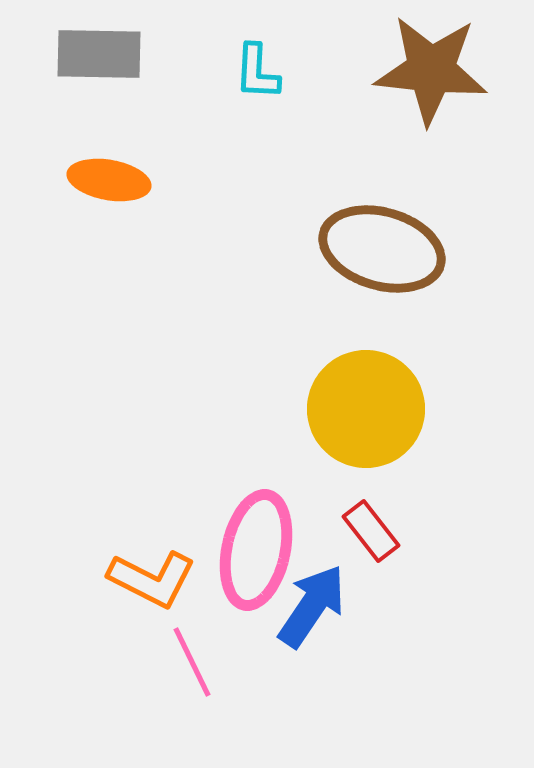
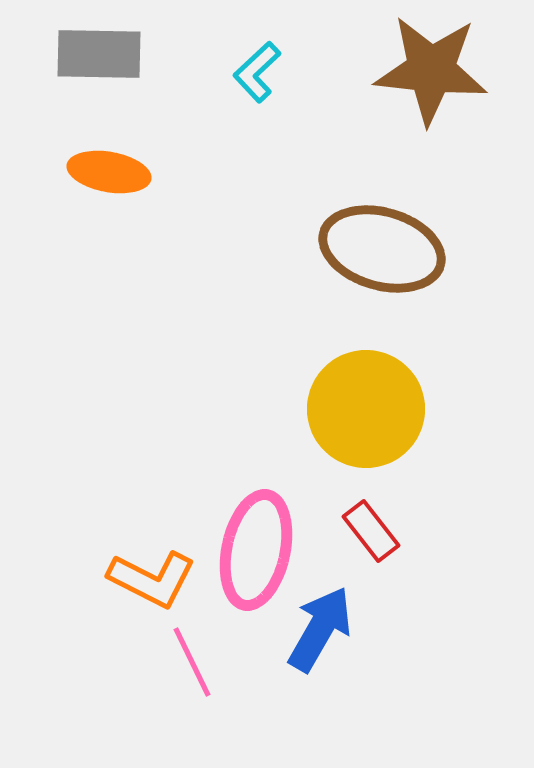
cyan L-shape: rotated 44 degrees clockwise
orange ellipse: moved 8 px up
blue arrow: moved 8 px right, 23 px down; rotated 4 degrees counterclockwise
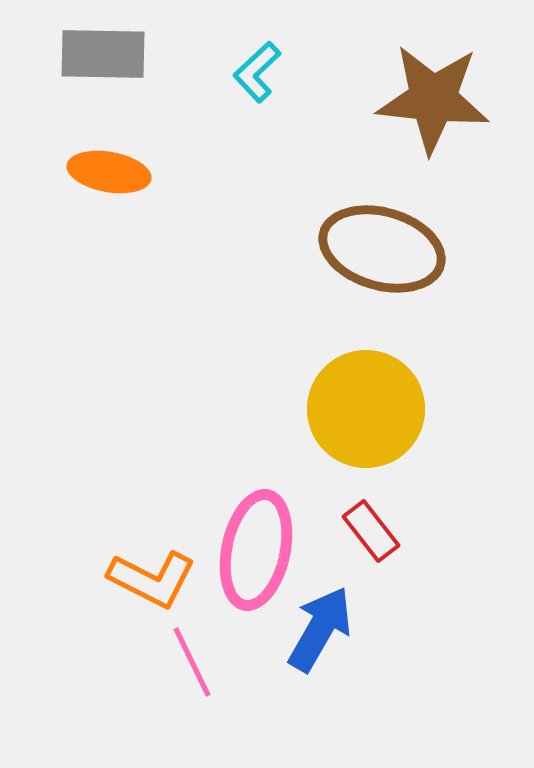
gray rectangle: moved 4 px right
brown star: moved 2 px right, 29 px down
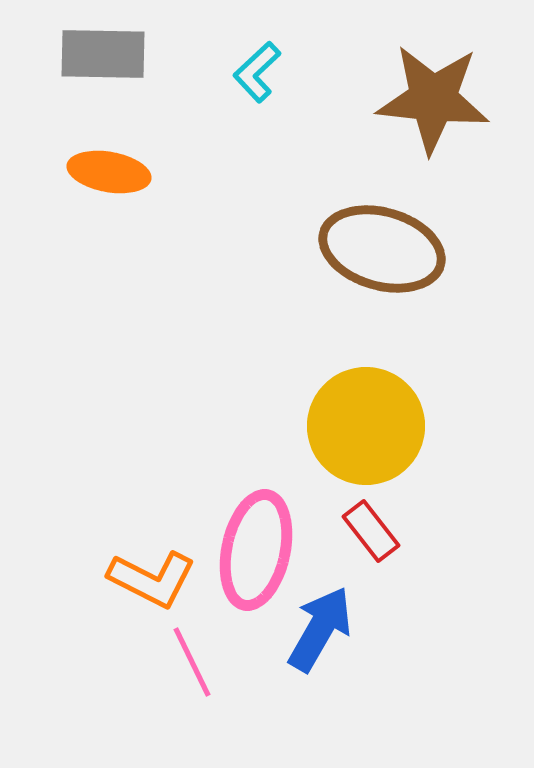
yellow circle: moved 17 px down
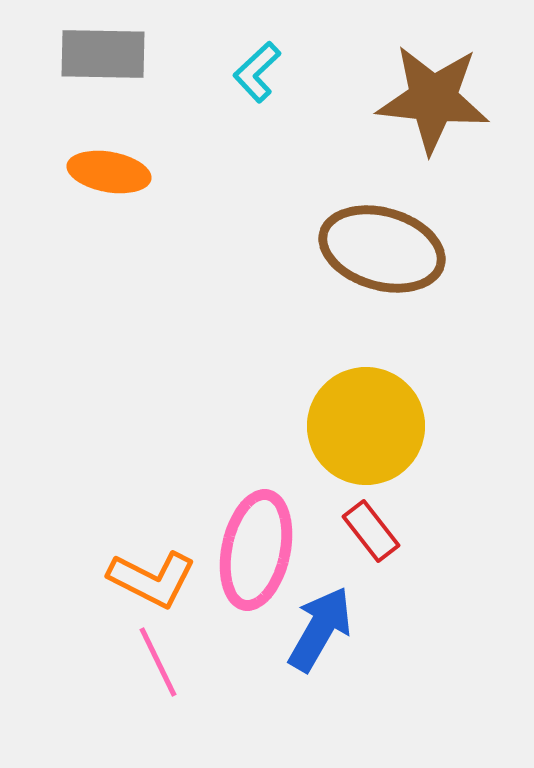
pink line: moved 34 px left
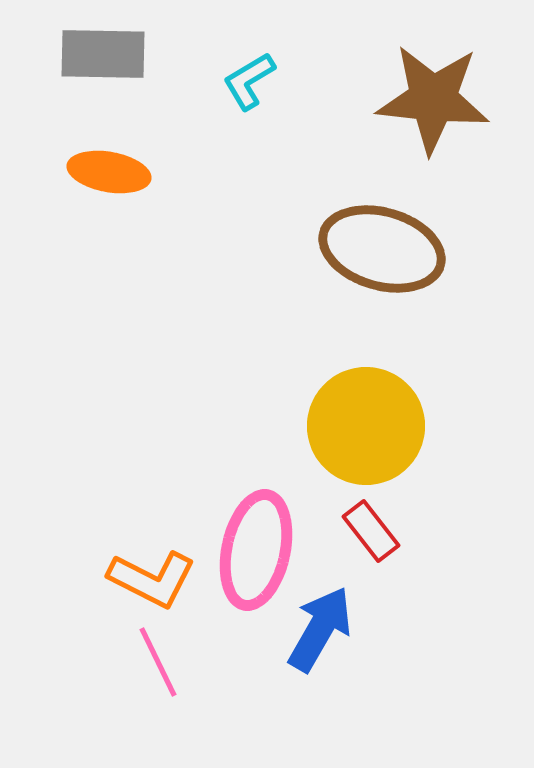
cyan L-shape: moved 8 px left, 9 px down; rotated 12 degrees clockwise
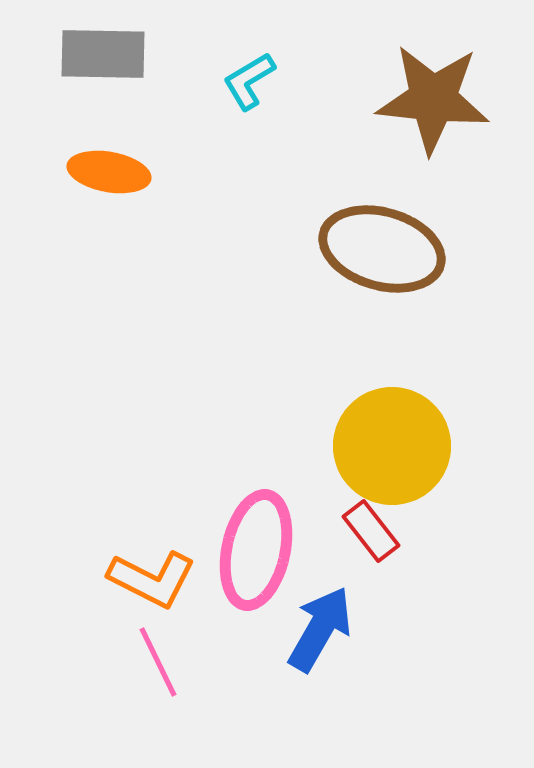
yellow circle: moved 26 px right, 20 px down
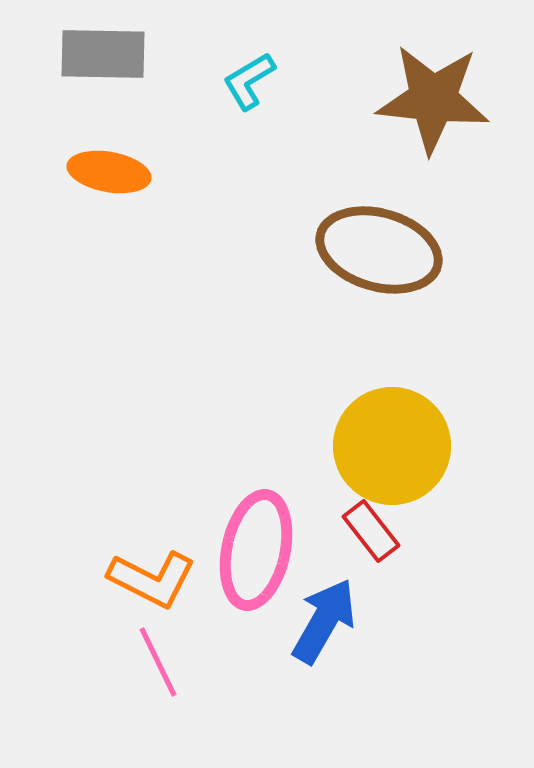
brown ellipse: moved 3 px left, 1 px down
blue arrow: moved 4 px right, 8 px up
